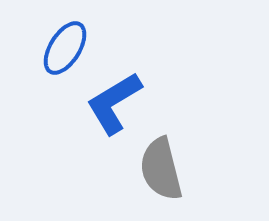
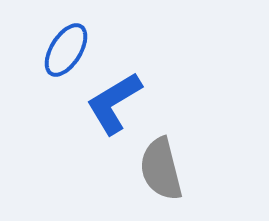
blue ellipse: moved 1 px right, 2 px down
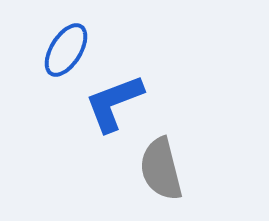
blue L-shape: rotated 10 degrees clockwise
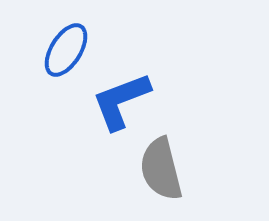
blue L-shape: moved 7 px right, 2 px up
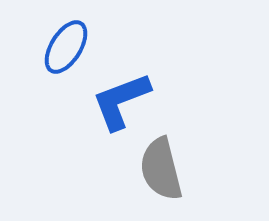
blue ellipse: moved 3 px up
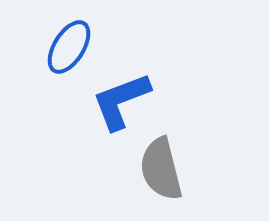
blue ellipse: moved 3 px right
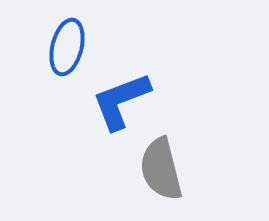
blue ellipse: moved 2 px left; rotated 18 degrees counterclockwise
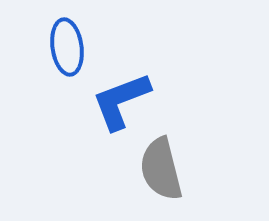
blue ellipse: rotated 22 degrees counterclockwise
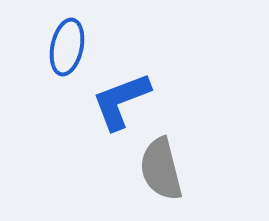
blue ellipse: rotated 20 degrees clockwise
